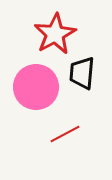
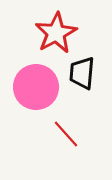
red star: moved 1 px right, 1 px up
red line: moved 1 px right; rotated 76 degrees clockwise
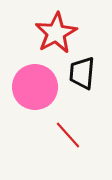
pink circle: moved 1 px left
red line: moved 2 px right, 1 px down
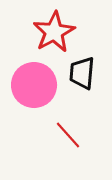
red star: moved 2 px left, 1 px up
pink circle: moved 1 px left, 2 px up
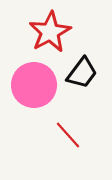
red star: moved 4 px left
black trapezoid: rotated 148 degrees counterclockwise
